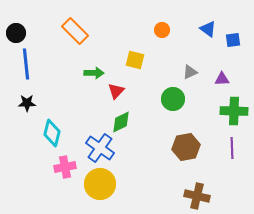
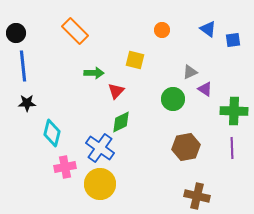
blue line: moved 3 px left, 2 px down
purple triangle: moved 17 px left, 10 px down; rotated 35 degrees clockwise
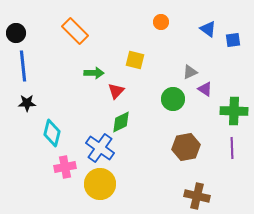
orange circle: moved 1 px left, 8 px up
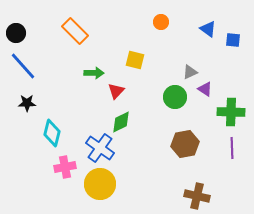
blue square: rotated 14 degrees clockwise
blue line: rotated 36 degrees counterclockwise
green circle: moved 2 px right, 2 px up
green cross: moved 3 px left, 1 px down
brown hexagon: moved 1 px left, 3 px up
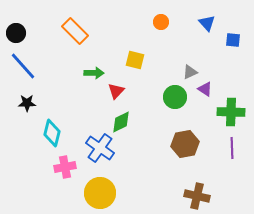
blue triangle: moved 1 px left, 6 px up; rotated 12 degrees clockwise
yellow circle: moved 9 px down
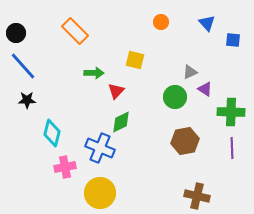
black star: moved 3 px up
brown hexagon: moved 3 px up
blue cross: rotated 12 degrees counterclockwise
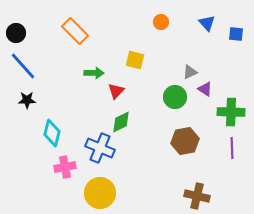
blue square: moved 3 px right, 6 px up
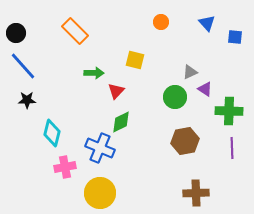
blue square: moved 1 px left, 3 px down
green cross: moved 2 px left, 1 px up
brown cross: moved 1 px left, 3 px up; rotated 15 degrees counterclockwise
